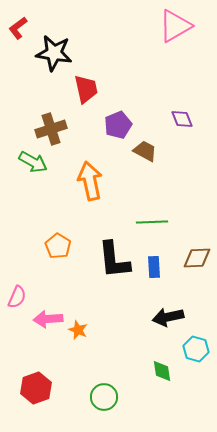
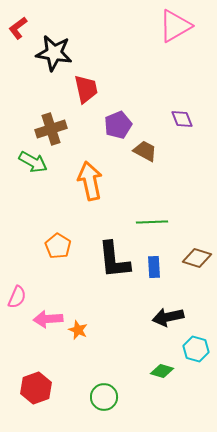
brown diamond: rotated 20 degrees clockwise
green diamond: rotated 65 degrees counterclockwise
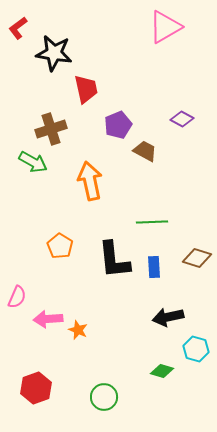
pink triangle: moved 10 px left, 1 px down
purple diamond: rotated 40 degrees counterclockwise
orange pentagon: moved 2 px right
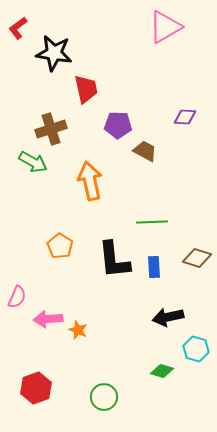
purple diamond: moved 3 px right, 2 px up; rotated 25 degrees counterclockwise
purple pentagon: rotated 24 degrees clockwise
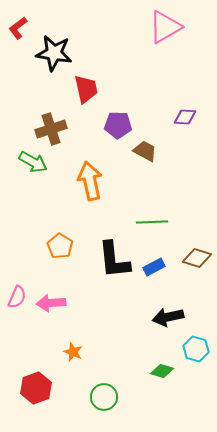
blue rectangle: rotated 65 degrees clockwise
pink arrow: moved 3 px right, 16 px up
orange star: moved 5 px left, 22 px down
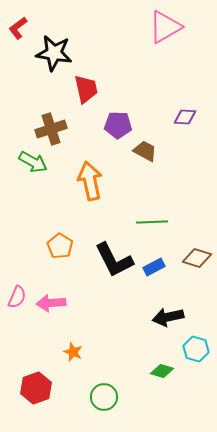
black L-shape: rotated 21 degrees counterclockwise
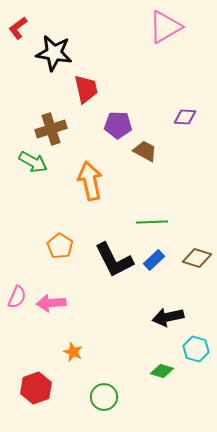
blue rectangle: moved 7 px up; rotated 15 degrees counterclockwise
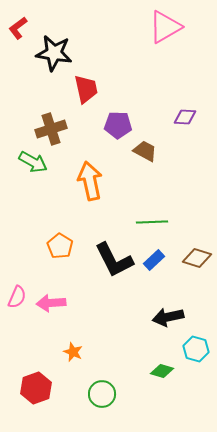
green circle: moved 2 px left, 3 px up
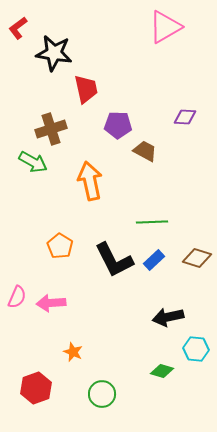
cyan hexagon: rotated 10 degrees counterclockwise
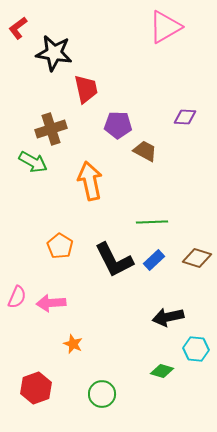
orange star: moved 8 px up
